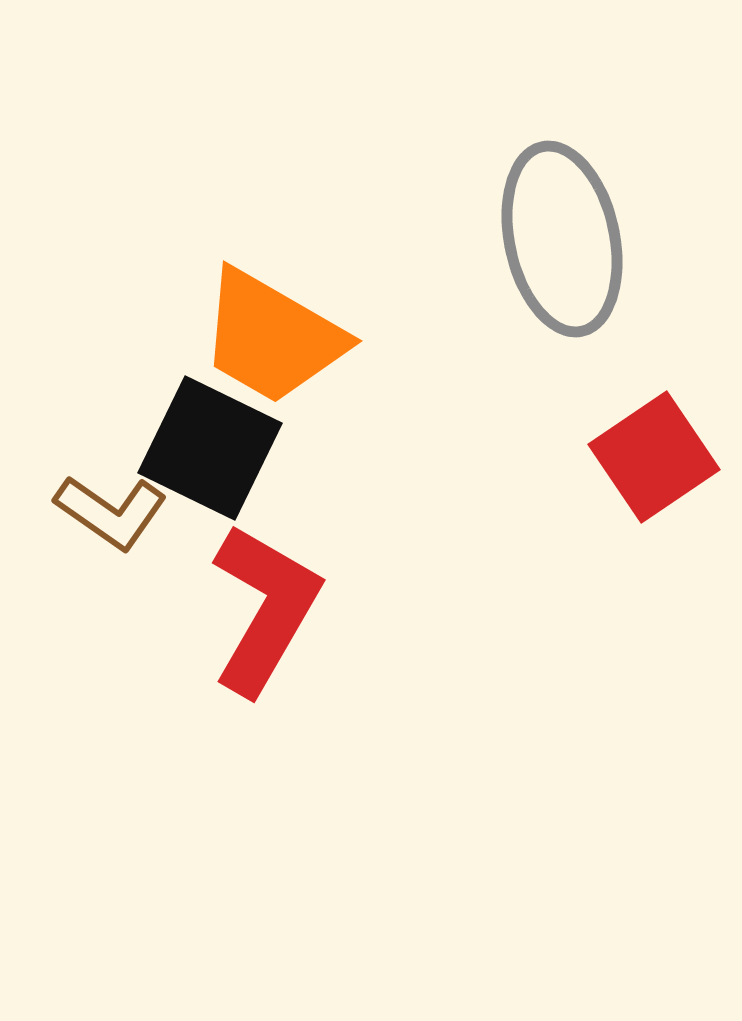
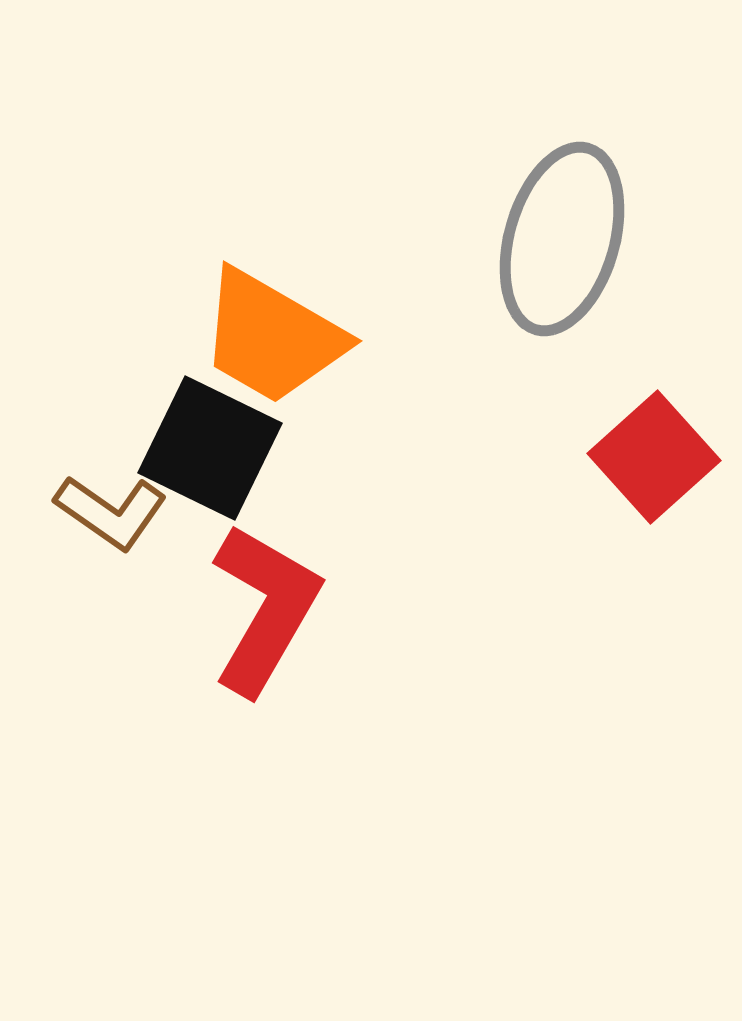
gray ellipse: rotated 28 degrees clockwise
red square: rotated 8 degrees counterclockwise
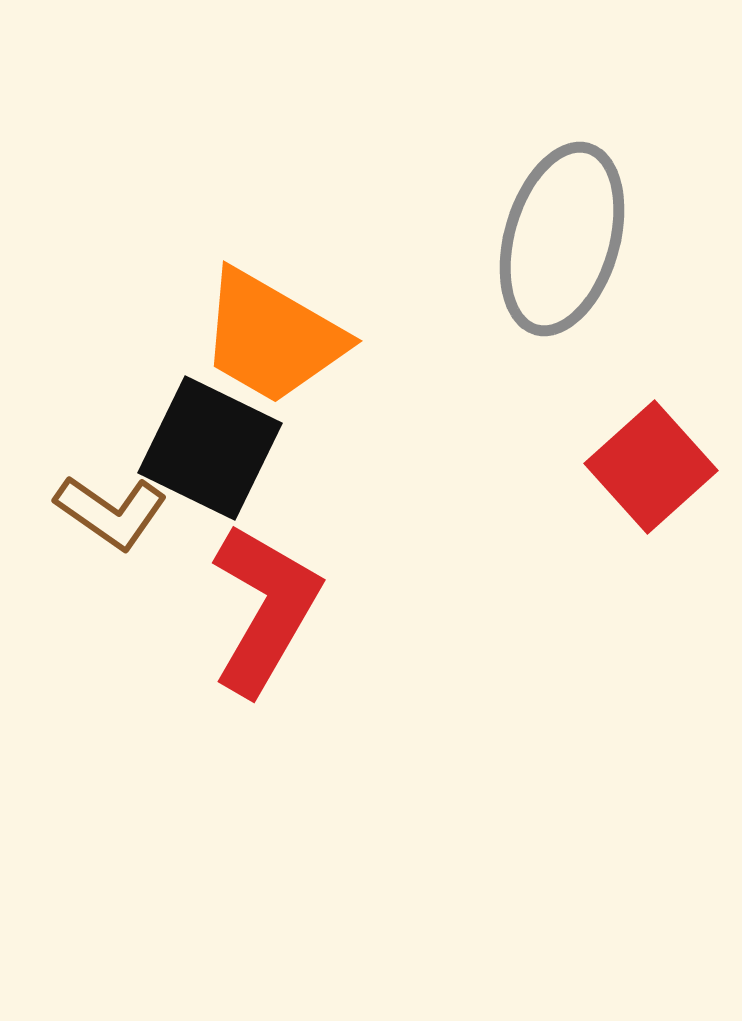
red square: moved 3 px left, 10 px down
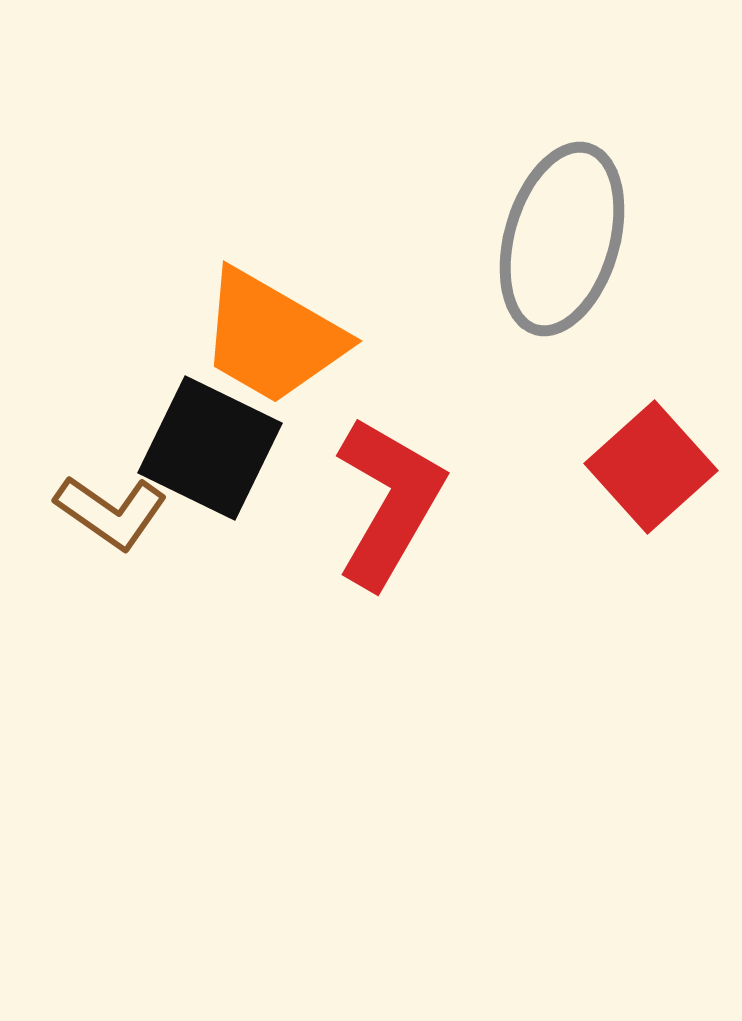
red L-shape: moved 124 px right, 107 px up
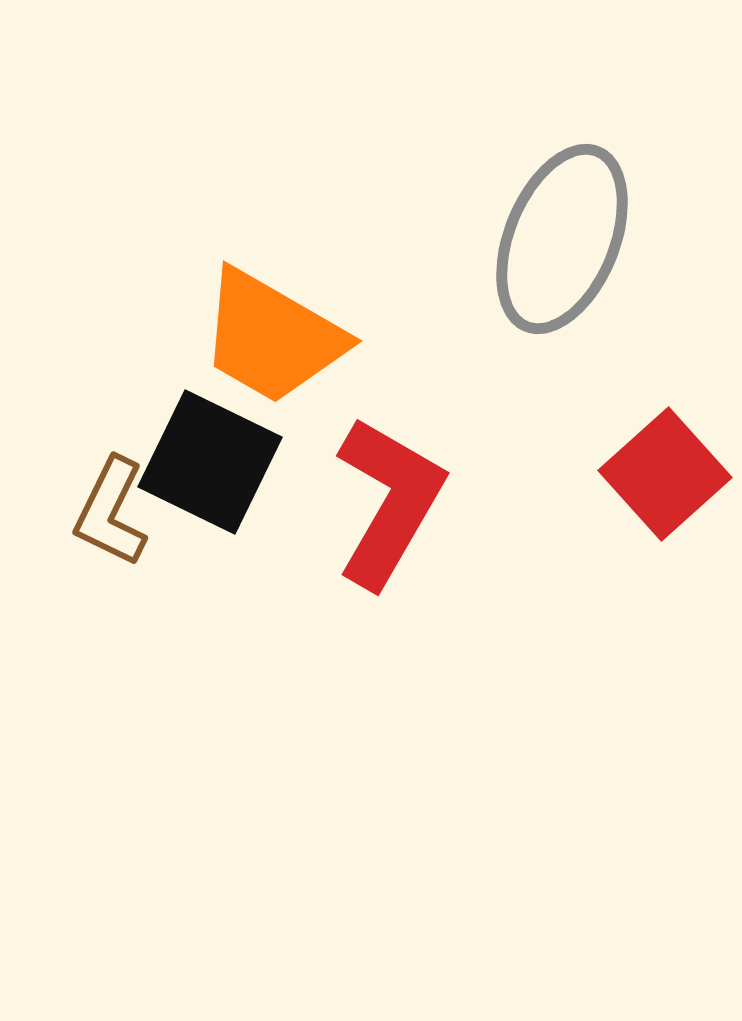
gray ellipse: rotated 6 degrees clockwise
black square: moved 14 px down
red square: moved 14 px right, 7 px down
brown L-shape: rotated 81 degrees clockwise
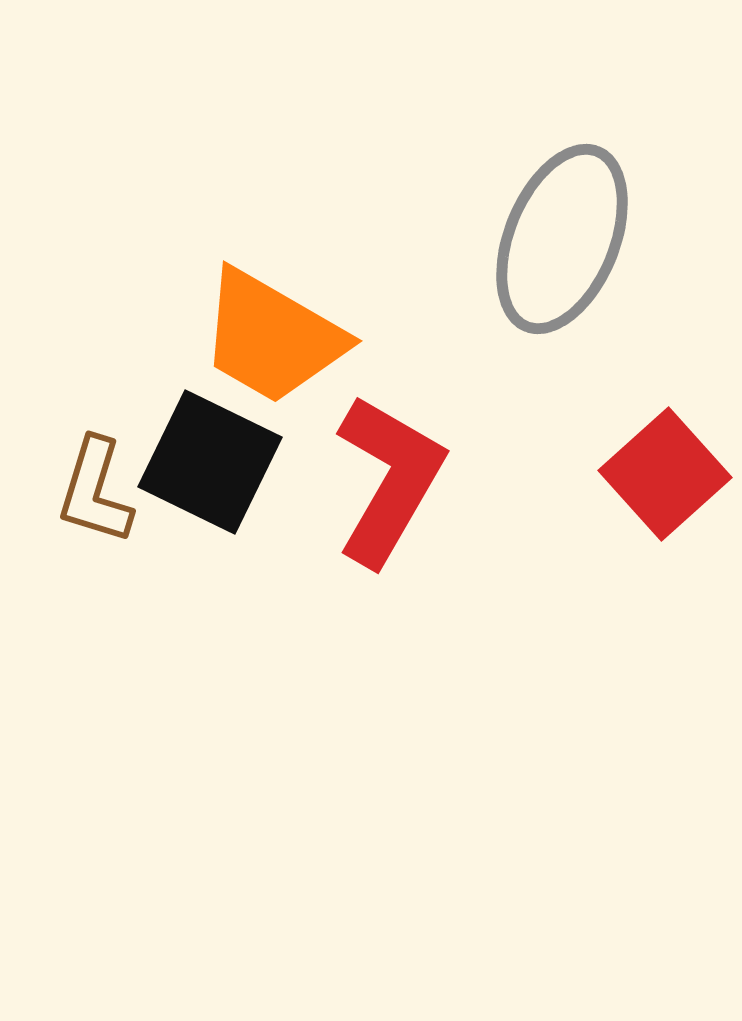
red L-shape: moved 22 px up
brown L-shape: moved 16 px left, 21 px up; rotated 9 degrees counterclockwise
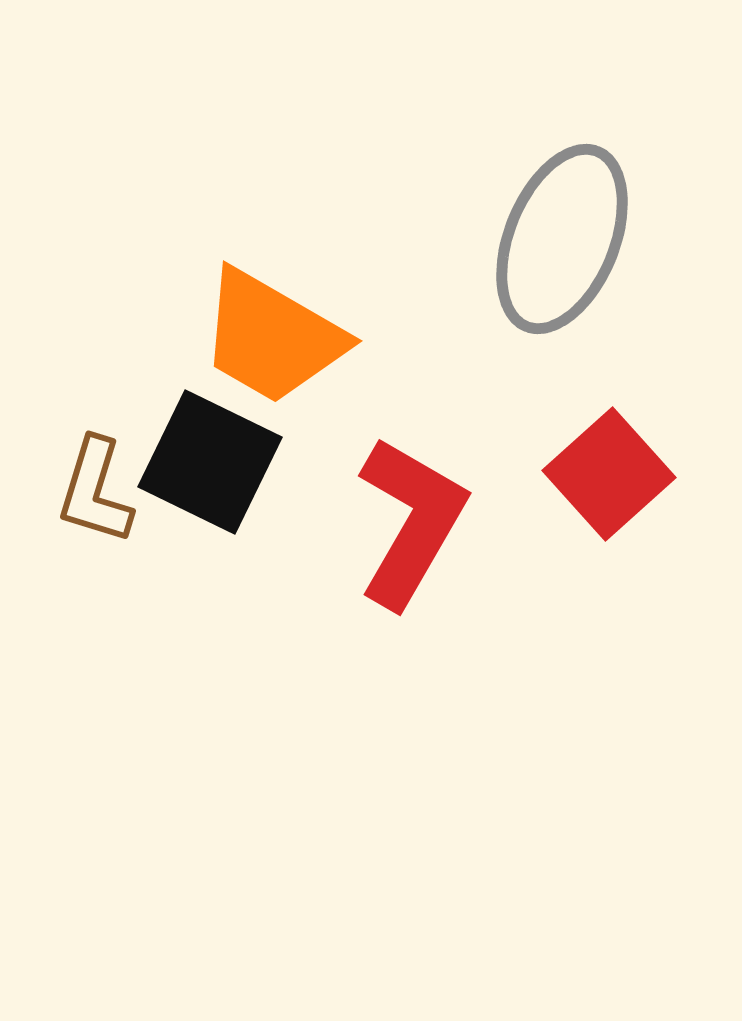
red square: moved 56 px left
red L-shape: moved 22 px right, 42 px down
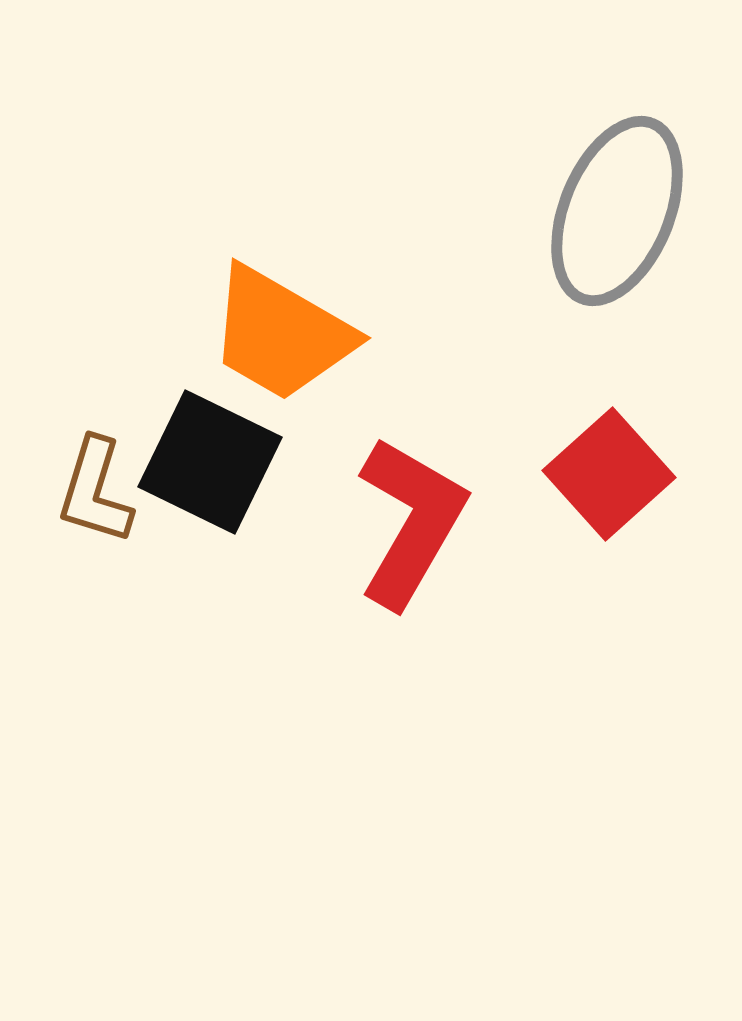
gray ellipse: moved 55 px right, 28 px up
orange trapezoid: moved 9 px right, 3 px up
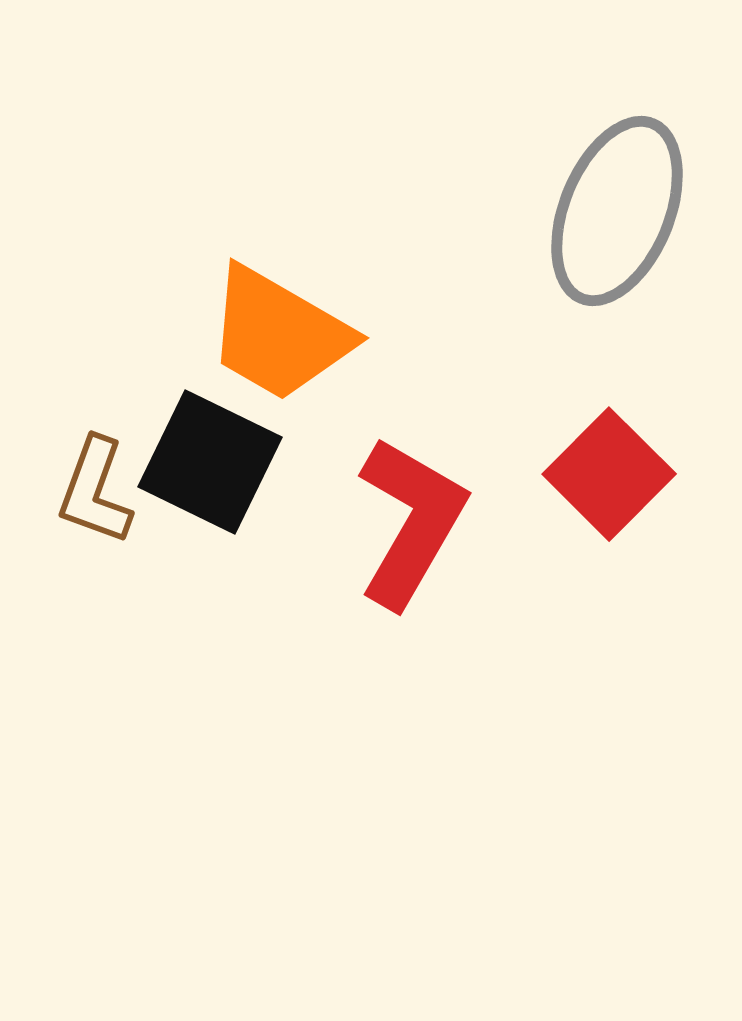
orange trapezoid: moved 2 px left
red square: rotated 3 degrees counterclockwise
brown L-shape: rotated 3 degrees clockwise
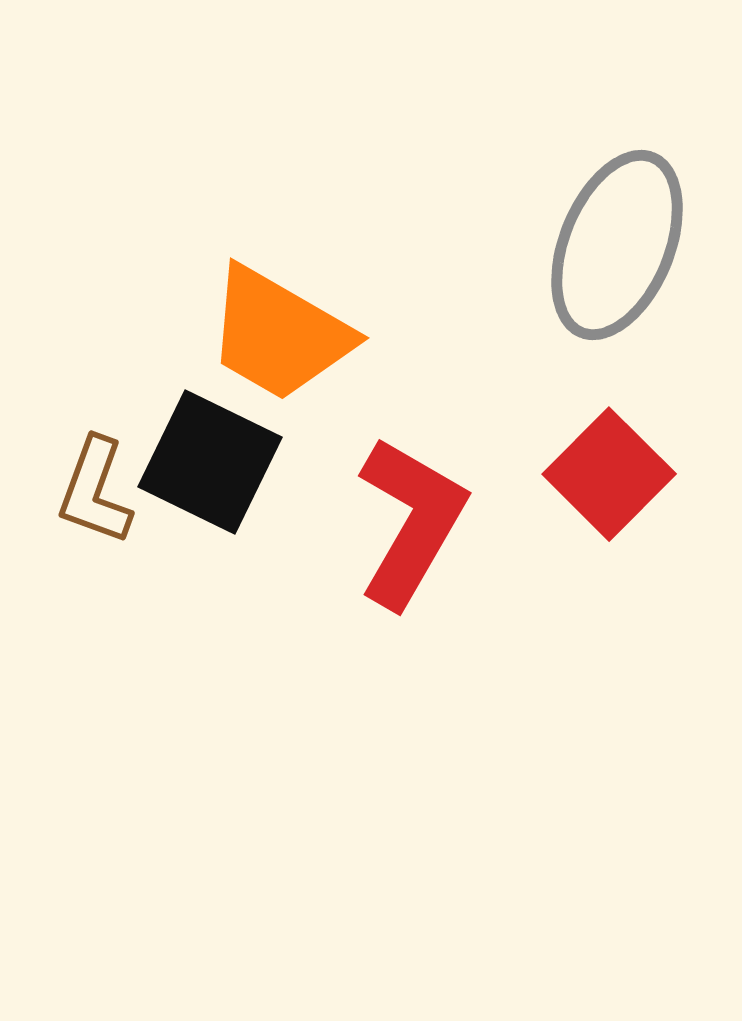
gray ellipse: moved 34 px down
